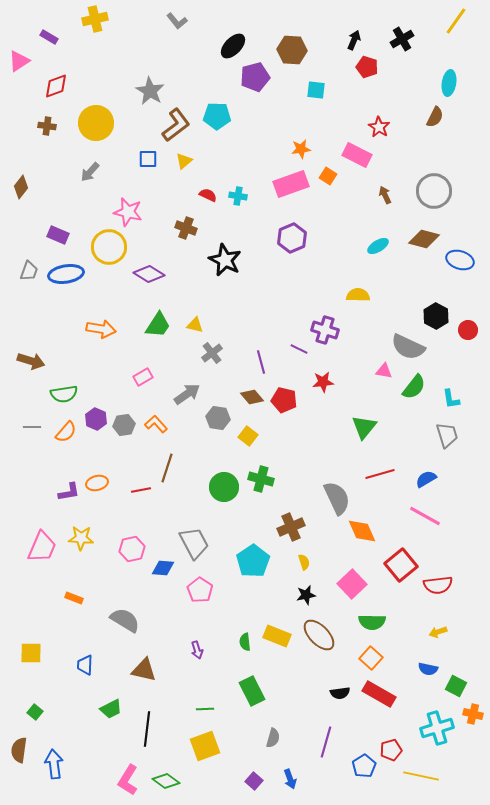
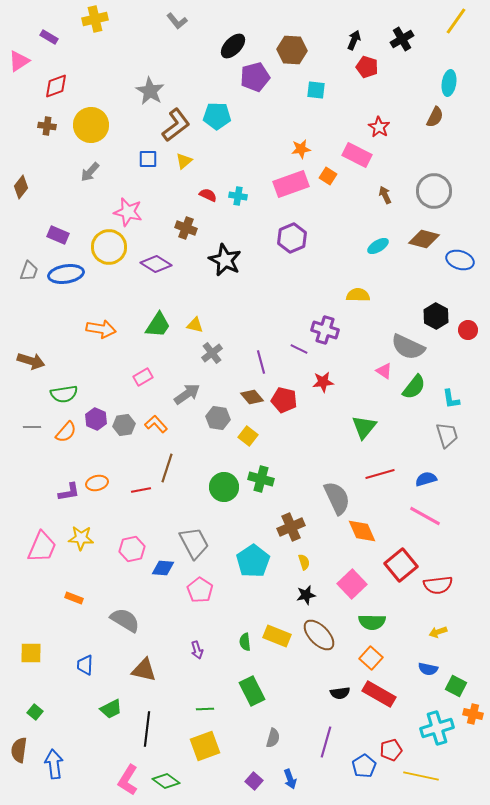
yellow circle at (96, 123): moved 5 px left, 2 px down
purple diamond at (149, 274): moved 7 px right, 10 px up
pink triangle at (384, 371): rotated 24 degrees clockwise
blue semicircle at (426, 479): rotated 15 degrees clockwise
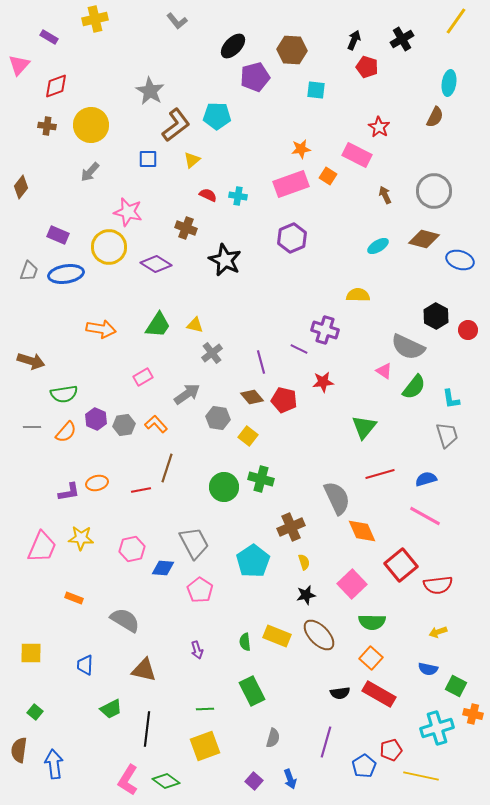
pink triangle at (19, 61): moved 4 px down; rotated 15 degrees counterclockwise
yellow triangle at (184, 161): moved 8 px right, 1 px up
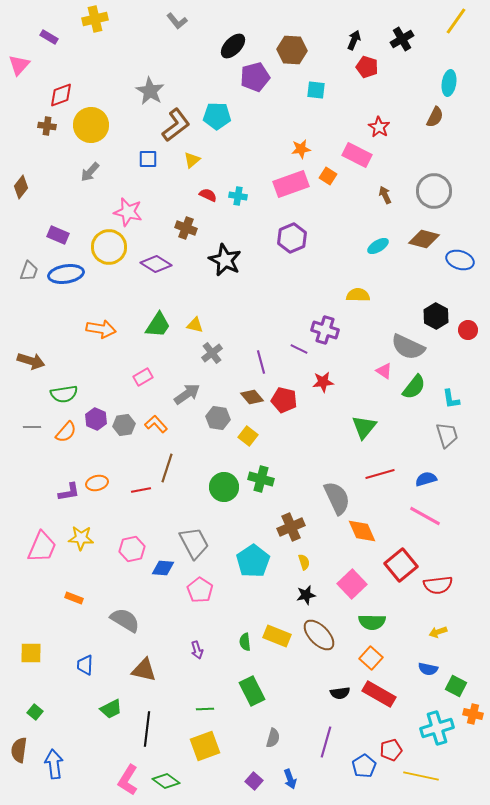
red diamond at (56, 86): moved 5 px right, 9 px down
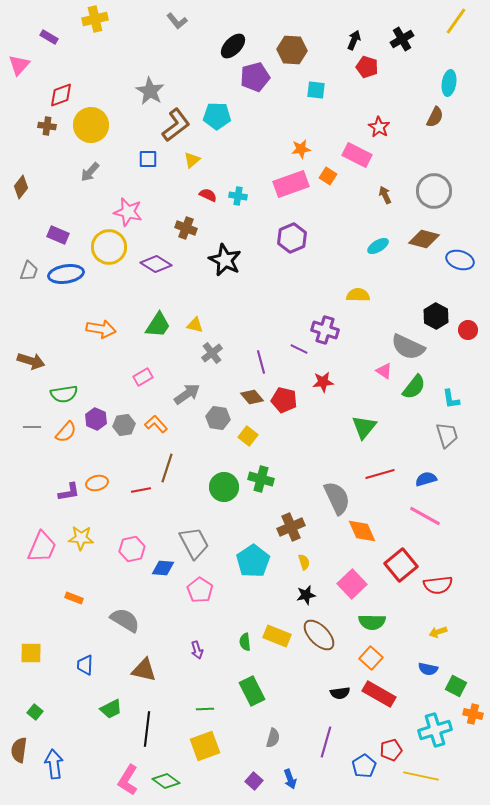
cyan cross at (437, 728): moved 2 px left, 2 px down
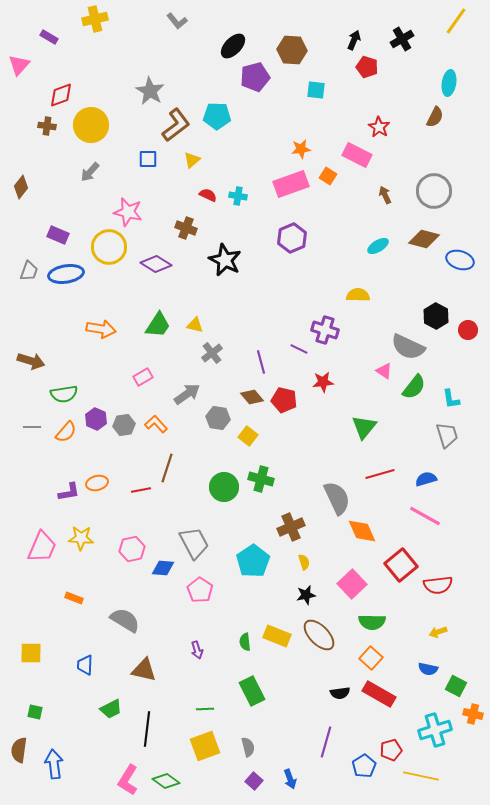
green square at (35, 712): rotated 28 degrees counterclockwise
gray semicircle at (273, 738): moved 25 px left, 9 px down; rotated 30 degrees counterclockwise
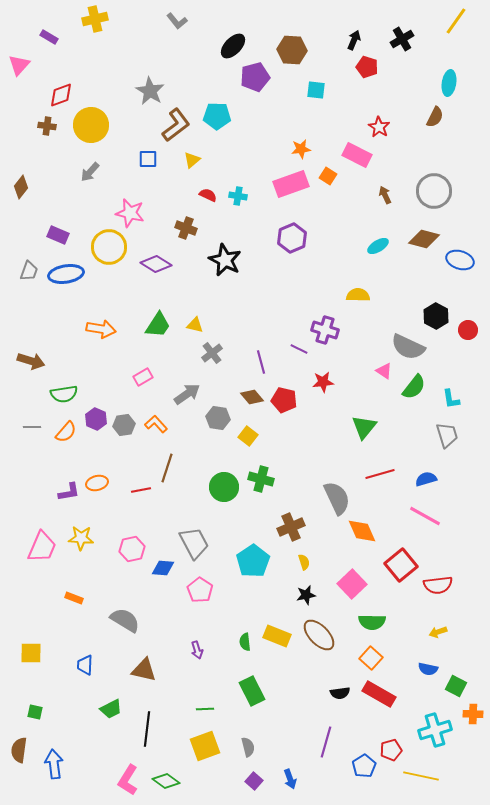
pink star at (128, 212): moved 2 px right, 1 px down
orange cross at (473, 714): rotated 12 degrees counterclockwise
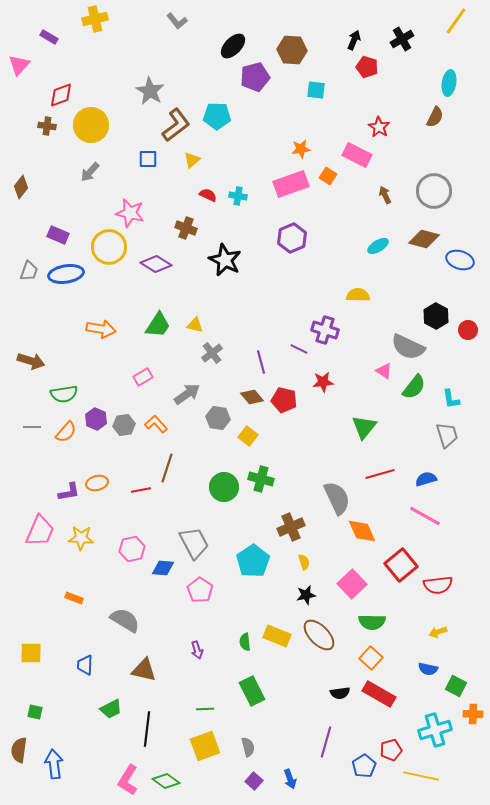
pink trapezoid at (42, 547): moved 2 px left, 16 px up
